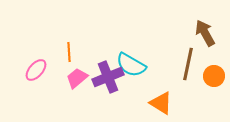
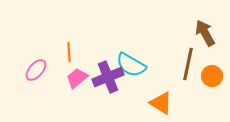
orange circle: moved 2 px left
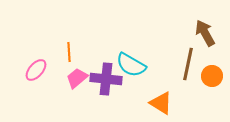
purple cross: moved 2 px left, 2 px down; rotated 28 degrees clockwise
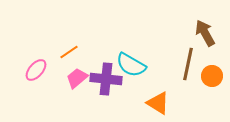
orange line: rotated 60 degrees clockwise
orange triangle: moved 3 px left
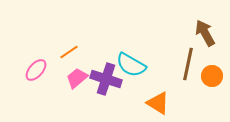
purple cross: rotated 12 degrees clockwise
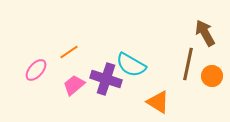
pink trapezoid: moved 3 px left, 7 px down
orange triangle: moved 1 px up
